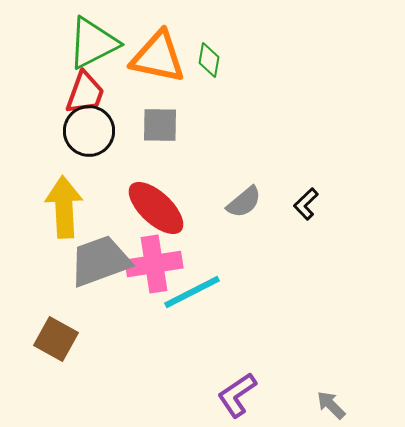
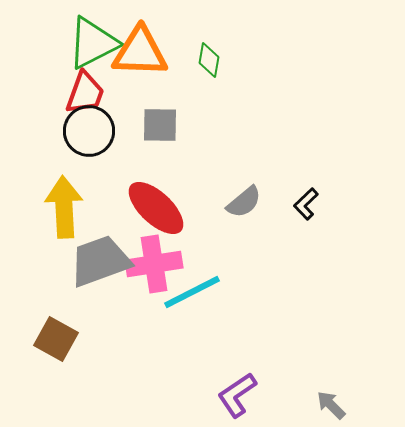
orange triangle: moved 18 px left, 5 px up; rotated 10 degrees counterclockwise
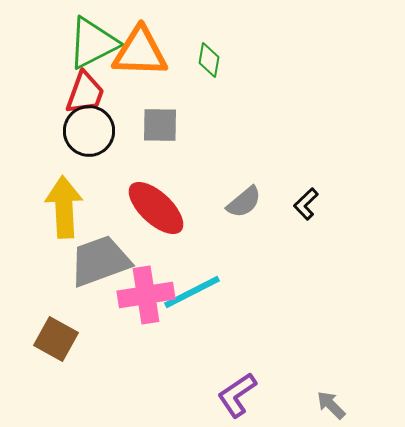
pink cross: moved 8 px left, 31 px down
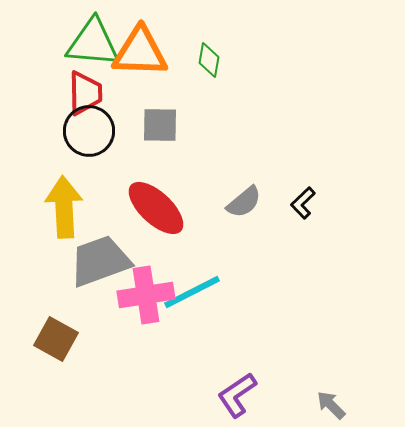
green triangle: rotated 32 degrees clockwise
red trapezoid: rotated 21 degrees counterclockwise
black L-shape: moved 3 px left, 1 px up
